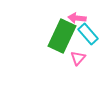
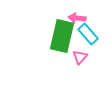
green rectangle: rotated 12 degrees counterclockwise
pink triangle: moved 2 px right, 1 px up
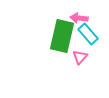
pink arrow: moved 2 px right
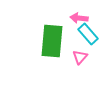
green rectangle: moved 10 px left, 5 px down; rotated 8 degrees counterclockwise
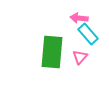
green rectangle: moved 11 px down
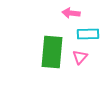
pink arrow: moved 8 px left, 5 px up
cyan rectangle: rotated 50 degrees counterclockwise
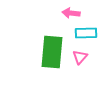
cyan rectangle: moved 2 px left, 1 px up
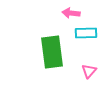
green rectangle: rotated 12 degrees counterclockwise
pink triangle: moved 9 px right, 14 px down
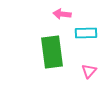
pink arrow: moved 9 px left, 1 px down
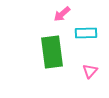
pink arrow: rotated 48 degrees counterclockwise
pink triangle: moved 1 px right
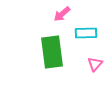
pink triangle: moved 5 px right, 7 px up
